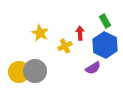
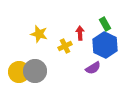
green rectangle: moved 3 px down
yellow star: moved 1 px left, 1 px down; rotated 12 degrees counterclockwise
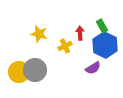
green rectangle: moved 3 px left, 2 px down
gray circle: moved 1 px up
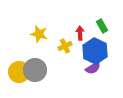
blue hexagon: moved 10 px left, 6 px down
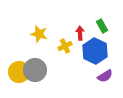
purple semicircle: moved 12 px right, 8 px down
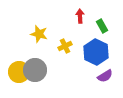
red arrow: moved 17 px up
blue hexagon: moved 1 px right, 1 px down
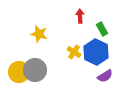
green rectangle: moved 3 px down
yellow cross: moved 9 px right, 6 px down; rotated 32 degrees counterclockwise
